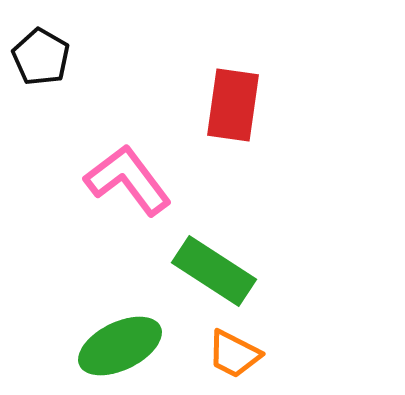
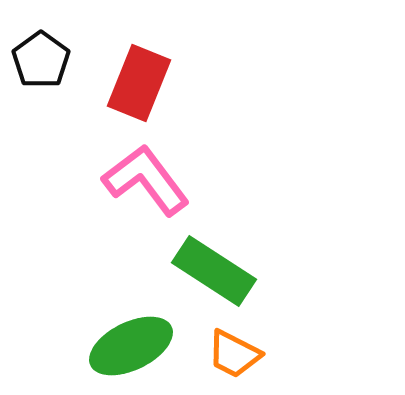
black pentagon: moved 3 px down; rotated 6 degrees clockwise
red rectangle: moved 94 px left, 22 px up; rotated 14 degrees clockwise
pink L-shape: moved 18 px right
green ellipse: moved 11 px right
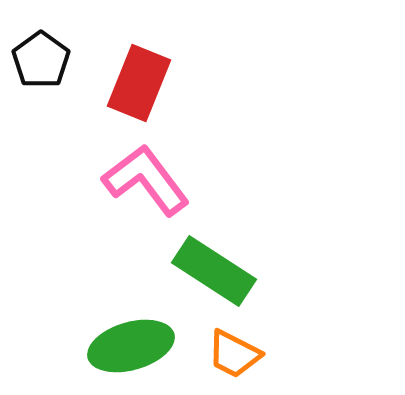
green ellipse: rotated 10 degrees clockwise
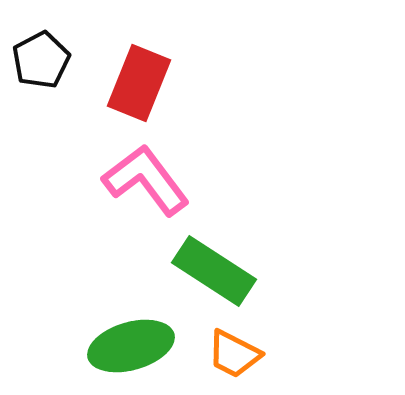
black pentagon: rotated 8 degrees clockwise
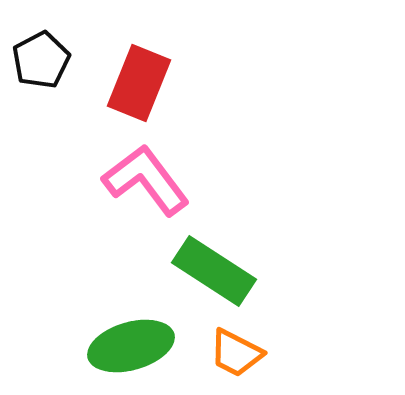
orange trapezoid: moved 2 px right, 1 px up
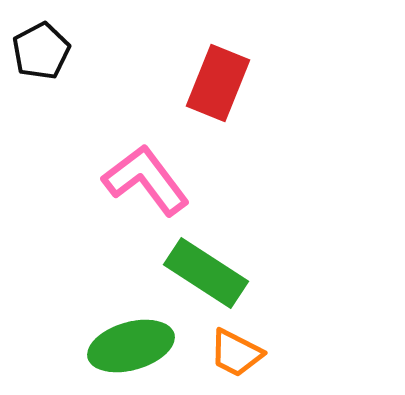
black pentagon: moved 9 px up
red rectangle: moved 79 px right
green rectangle: moved 8 px left, 2 px down
